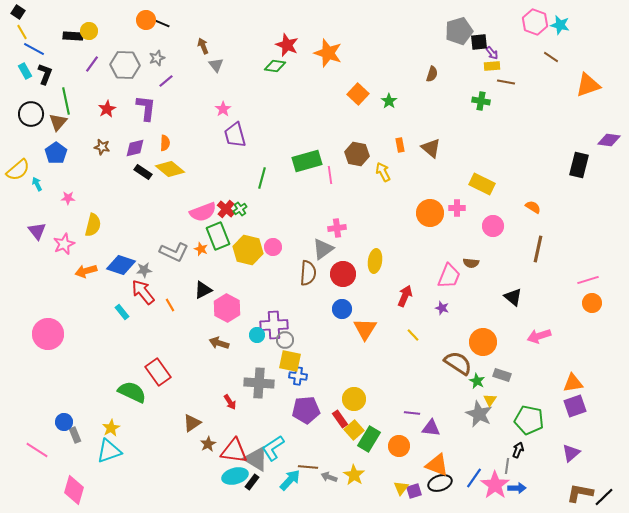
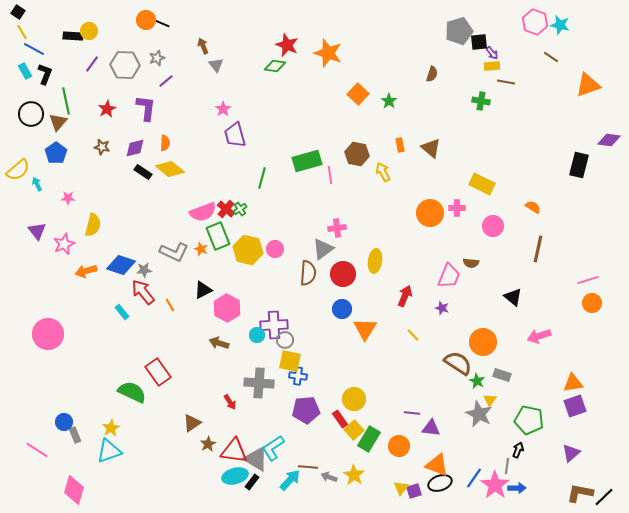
pink circle at (273, 247): moved 2 px right, 2 px down
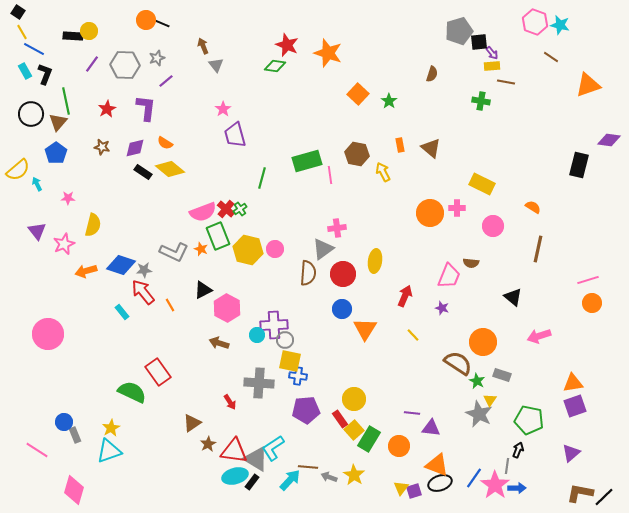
orange semicircle at (165, 143): rotated 119 degrees clockwise
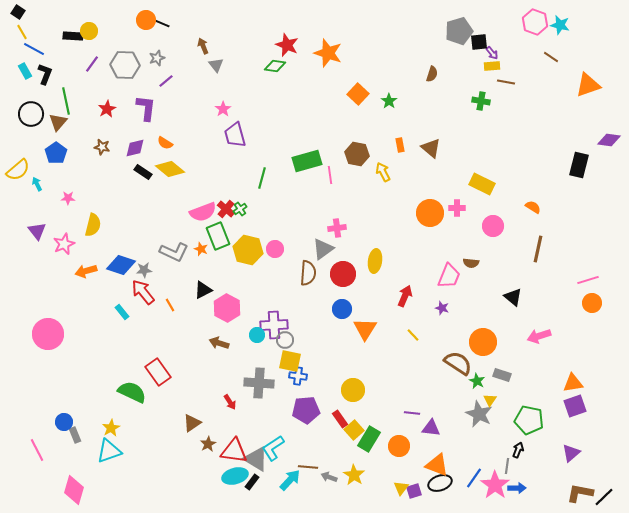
yellow circle at (354, 399): moved 1 px left, 9 px up
pink line at (37, 450): rotated 30 degrees clockwise
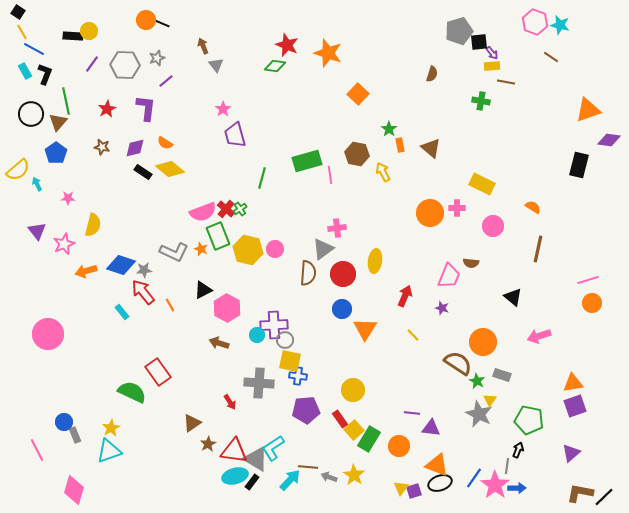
orange triangle at (588, 85): moved 25 px down
green star at (389, 101): moved 28 px down
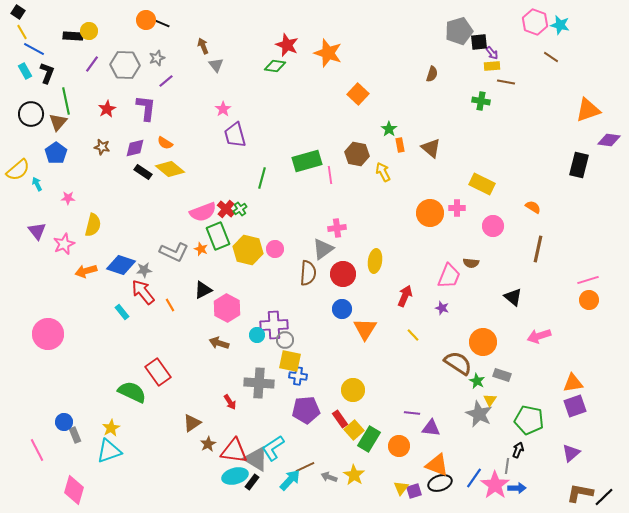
black L-shape at (45, 74): moved 2 px right, 1 px up
orange circle at (592, 303): moved 3 px left, 3 px up
brown line at (308, 467): moved 3 px left; rotated 30 degrees counterclockwise
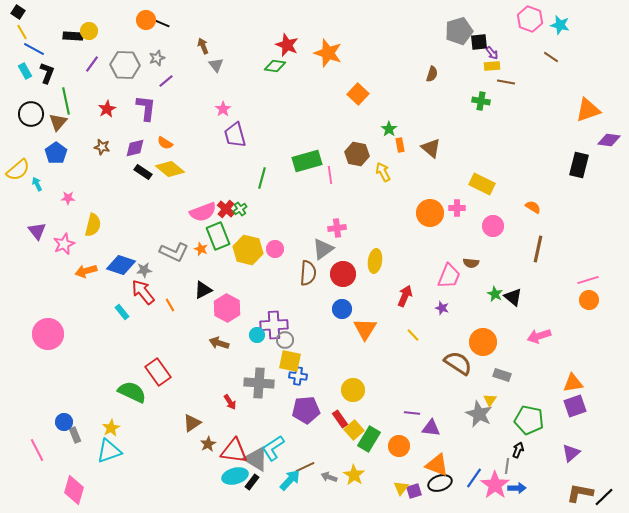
pink hexagon at (535, 22): moved 5 px left, 3 px up
green star at (477, 381): moved 18 px right, 87 px up
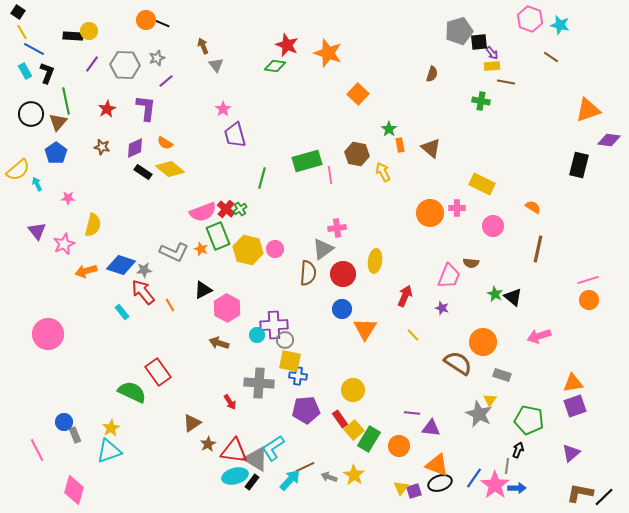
purple diamond at (135, 148): rotated 10 degrees counterclockwise
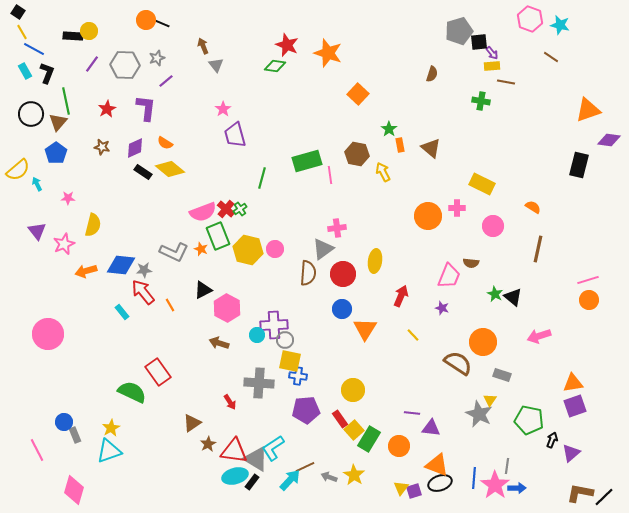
orange circle at (430, 213): moved 2 px left, 3 px down
blue diamond at (121, 265): rotated 12 degrees counterclockwise
red arrow at (405, 296): moved 4 px left
black arrow at (518, 450): moved 34 px right, 10 px up
blue line at (474, 478): rotated 30 degrees counterclockwise
